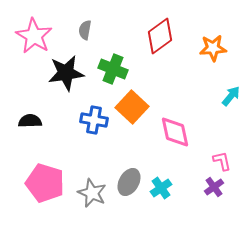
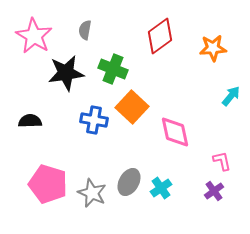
pink pentagon: moved 3 px right, 1 px down
purple cross: moved 4 px down
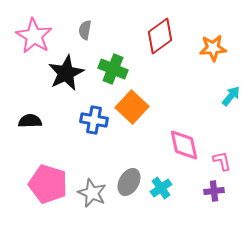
black star: rotated 18 degrees counterclockwise
pink diamond: moved 9 px right, 13 px down
purple cross: rotated 30 degrees clockwise
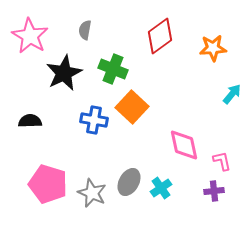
pink star: moved 4 px left
black star: moved 2 px left
cyan arrow: moved 1 px right, 2 px up
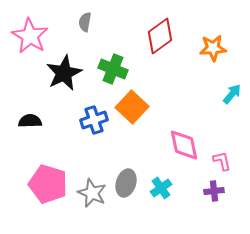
gray semicircle: moved 8 px up
blue cross: rotated 28 degrees counterclockwise
gray ellipse: moved 3 px left, 1 px down; rotated 12 degrees counterclockwise
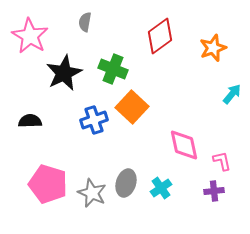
orange star: rotated 16 degrees counterclockwise
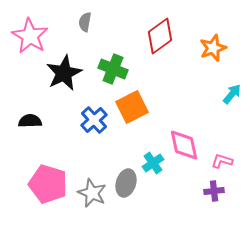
orange square: rotated 20 degrees clockwise
blue cross: rotated 24 degrees counterclockwise
pink L-shape: rotated 60 degrees counterclockwise
cyan cross: moved 8 px left, 25 px up
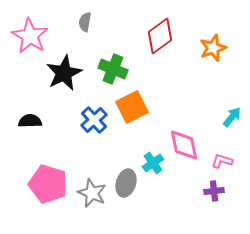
cyan arrow: moved 23 px down
